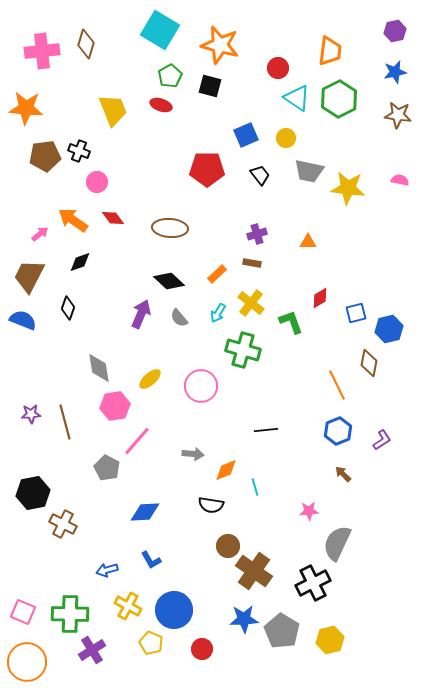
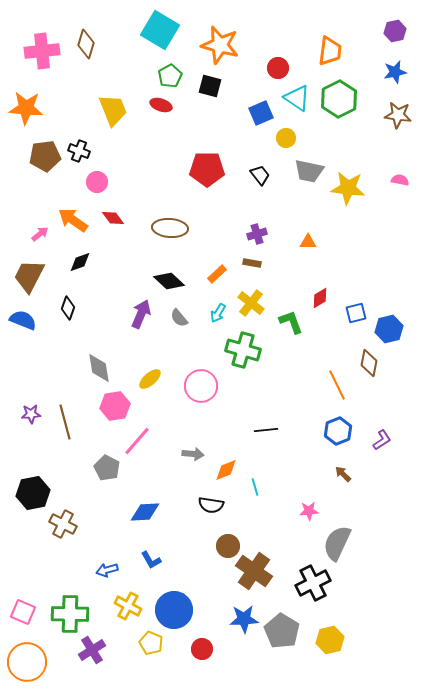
blue square at (246, 135): moved 15 px right, 22 px up
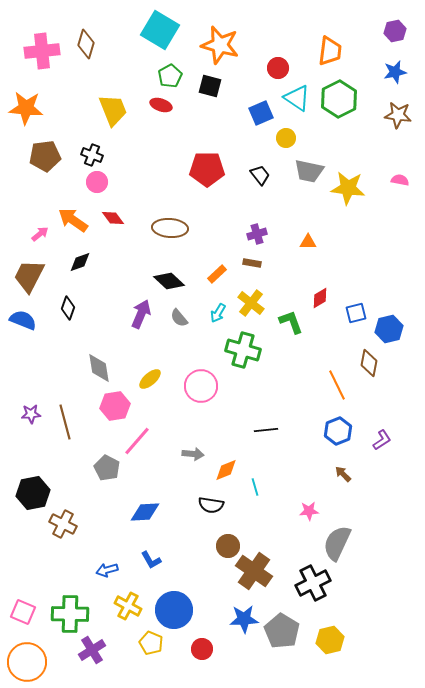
black cross at (79, 151): moved 13 px right, 4 px down
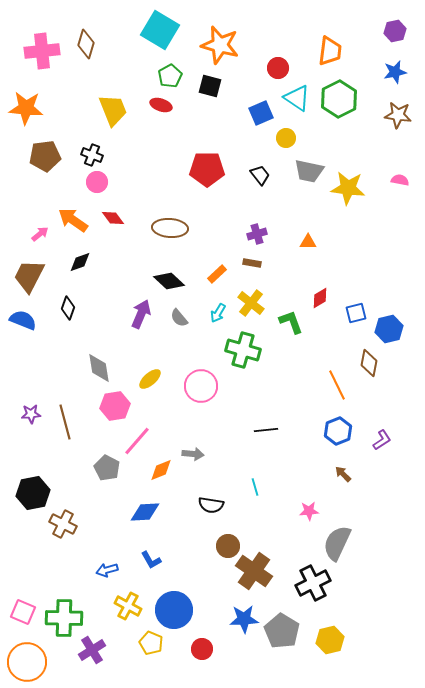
orange diamond at (226, 470): moved 65 px left
green cross at (70, 614): moved 6 px left, 4 px down
